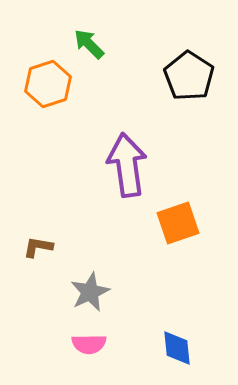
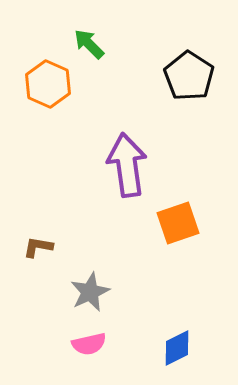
orange hexagon: rotated 18 degrees counterclockwise
pink semicircle: rotated 12 degrees counterclockwise
blue diamond: rotated 69 degrees clockwise
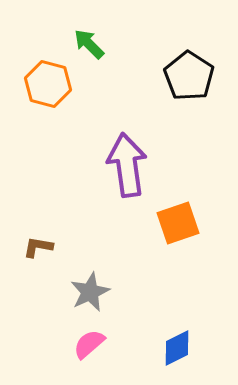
orange hexagon: rotated 9 degrees counterclockwise
pink semicircle: rotated 152 degrees clockwise
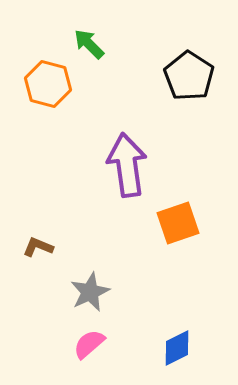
brown L-shape: rotated 12 degrees clockwise
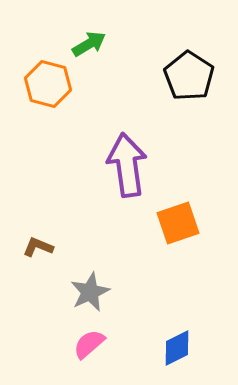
green arrow: rotated 104 degrees clockwise
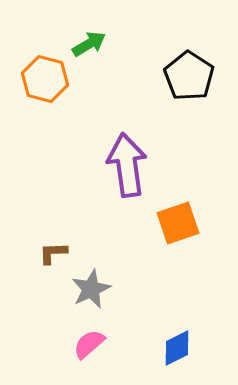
orange hexagon: moved 3 px left, 5 px up
brown L-shape: moved 15 px right, 6 px down; rotated 24 degrees counterclockwise
gray star: moved 1 px right, 3 px up
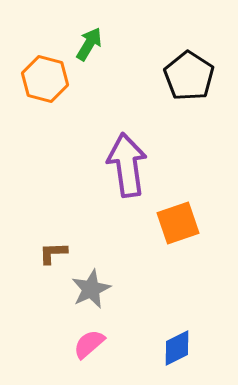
green arrow: rotated 28 degrees counterclockwise
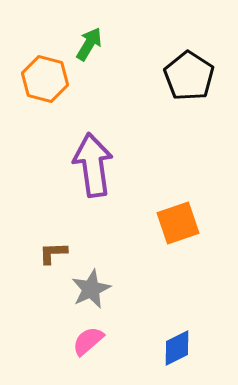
purple arrow: moved 34 px left
pink semicircle: moved 1 px left, 3 px up
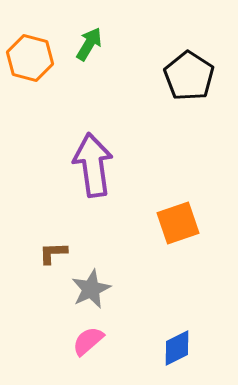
orange hexagon: moved 15 px left, 21 px up
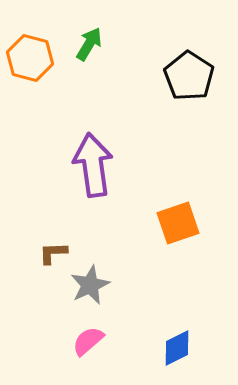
gray star: moved 1 px left, 4 px up
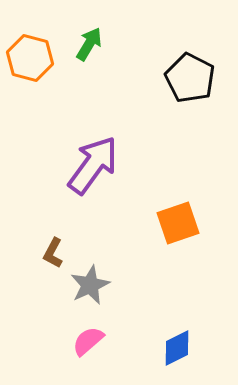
black pentagon: moved 1 px right, 2 px down; rotated 6 degrees counterclockwise
purple arrow: rotated 44 degrees clockwise
brown L-shape: rotated 60 degrees counterclockwise
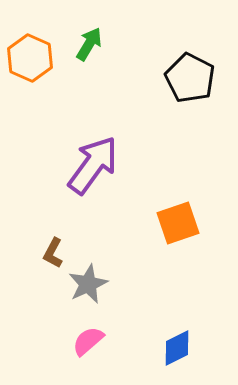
orange hexagon: rotated 9 degrees clockwise
gray star: moved 2 px left, 1 px up
